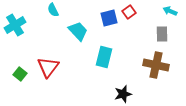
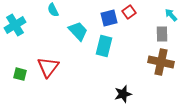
cyan arrow: moved 1 px right, 4 px down; rotated 24 degrees clockwise
cyan rectangle: moved 11 px up
brown cross: moved 5 px right, 3 px up
green square: rotated 24 degrees counterclockwise
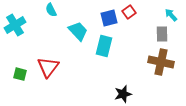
cyan semicircle: moved 2 px left
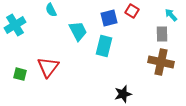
red square: moved 3 px right, 1 px up; rotated 24 degrees counterclockwise
cyan trapezoid: rotated 15 degrees clockwise
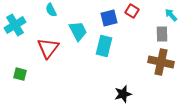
red triangle: moved 19 px up
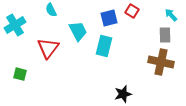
gray rectangle: moved 3 px right, 1 px down
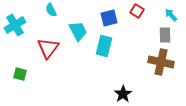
red square: moved 5 px right
black star: rotated 18 degrees counterclockwise
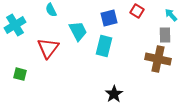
brown cross: moved 3 px left, 3 px up
black star: moved 9 px left
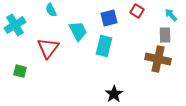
green square: moved 3 px up
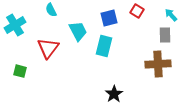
brown cross: moved 5 px down; rotated 15 degrees counterclockwise
